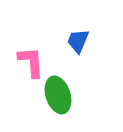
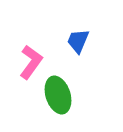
pink L-shape: rotated 40 degrees clockwise
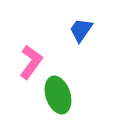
blue trapezoid: moved 3 px right, 11 px up; rotated 12 degrees clockwise
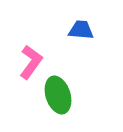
blue trapezoid: rotated 60 degrees clockwise
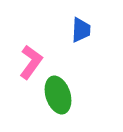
blue trapezoid: rotated 88 degrees clockwise
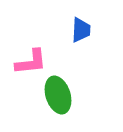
pink L-shape: rotated 48 degrees clockwise
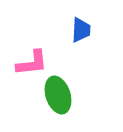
pink L-shape: moved 1 px right, 1 px down
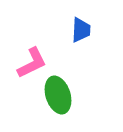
pink L-shape: rotated 20 degrees counterclockwise
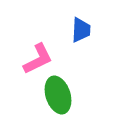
pink L-shape: moved 6 px right, 4 px up
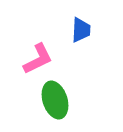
green ellipse: moved 3 px left, 5 px down
